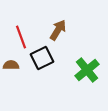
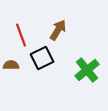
red line: moved 2 px up
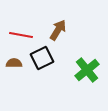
red line: rotated 60 degrees counterclockwise
brown semicircle: moved 3 px right, 2 px up
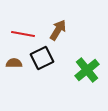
red line: moved 2 px right, 1 px up
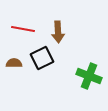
brown arrow: moved 2 px down; rotated 145 degrees clockwise
red line: moved 5 px up
green cross: moved 2 px right, 6 px down; rotated 30 degrees counterclockwise
